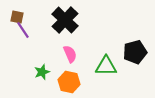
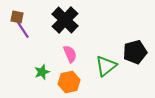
green triangle: rotated 40 degrees counterclockwise
orange hexagon: rotated 25 degrees counterclockwise
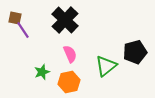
brown square: moved 2 px left, 1 px down
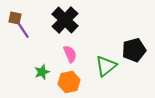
black pentagon: moved 1 px left, 2 px up
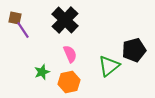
green triangle: moved 3 px right
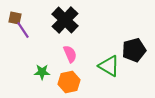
green triangle: rotated 50 degrees counterclockwise
green star: rotated 21 degrees clockwise
